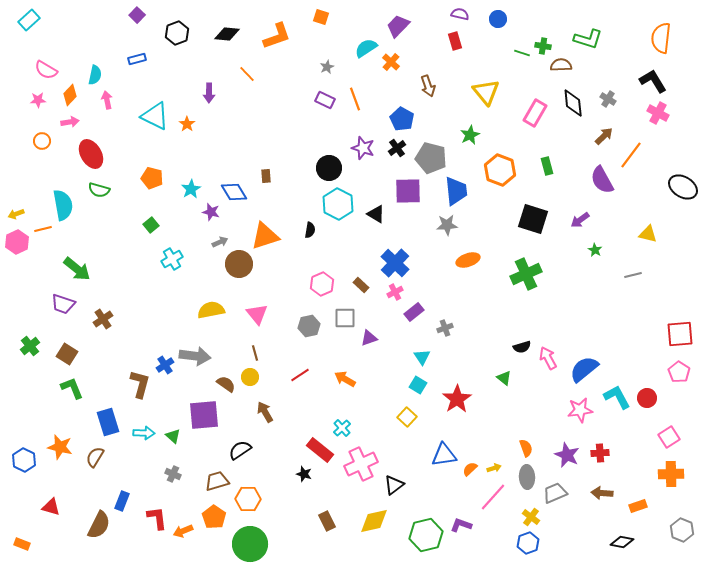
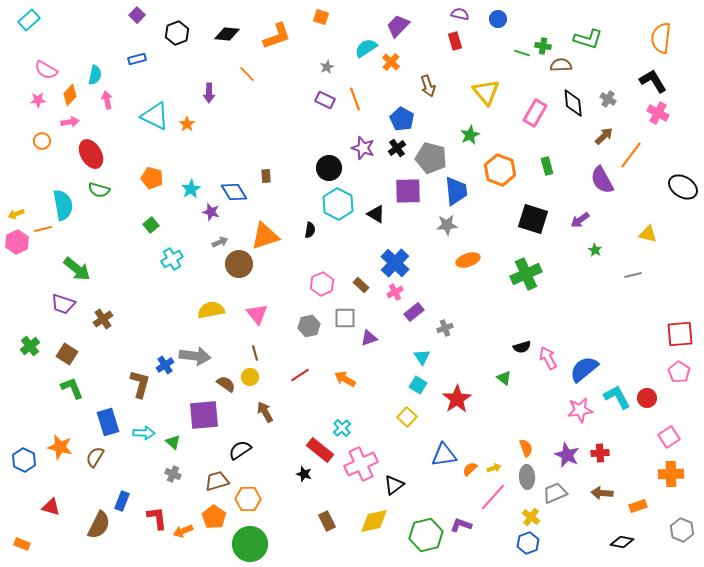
green triangle at (173, 436): moved 6 px down
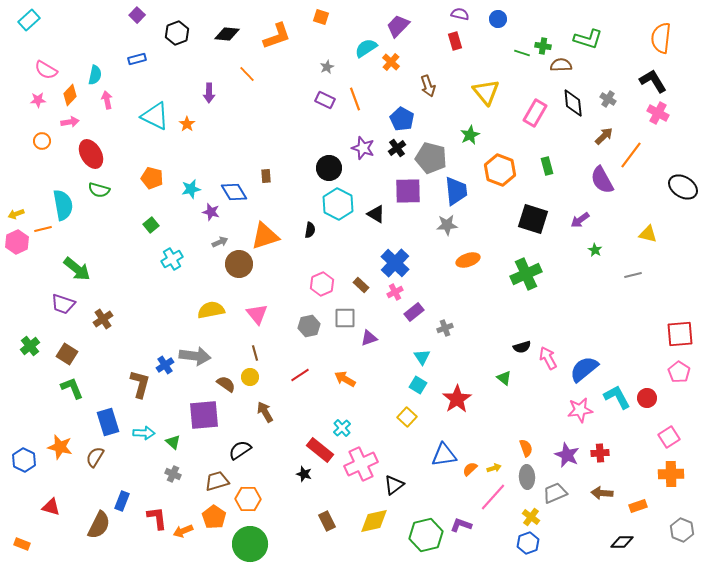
cyan star at (191, 189): rotated 18 degrees clockwise
black diamond at (622, 542): rotated 10 degrees counterclockwise
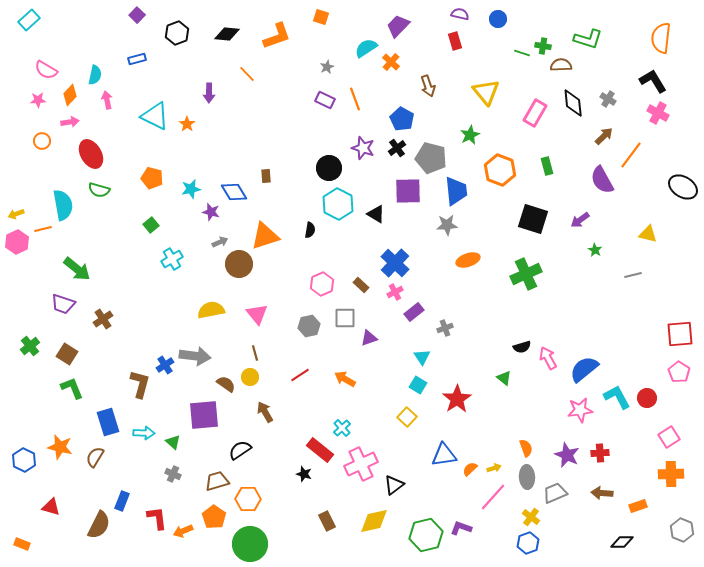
purple L-shape at (461, 525): moved 3 px down
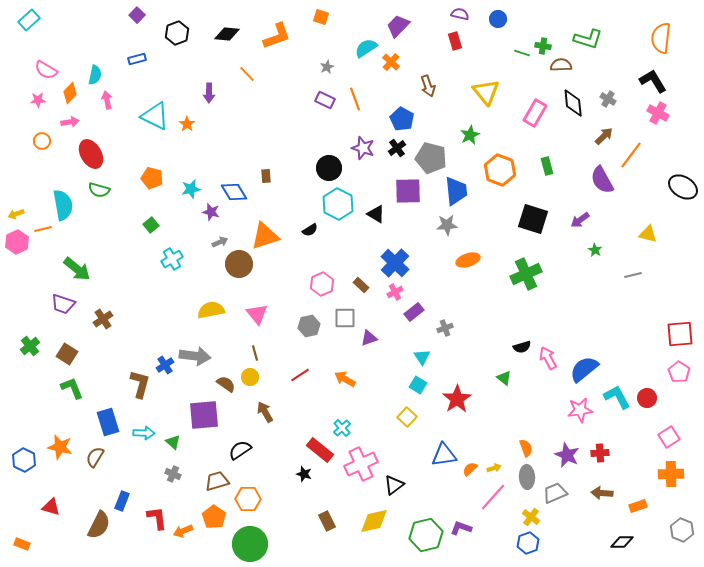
orange diamond at (70, 95): moved 2 px up
black semicircle at (310, 230): rotated 49 degrees clockwise
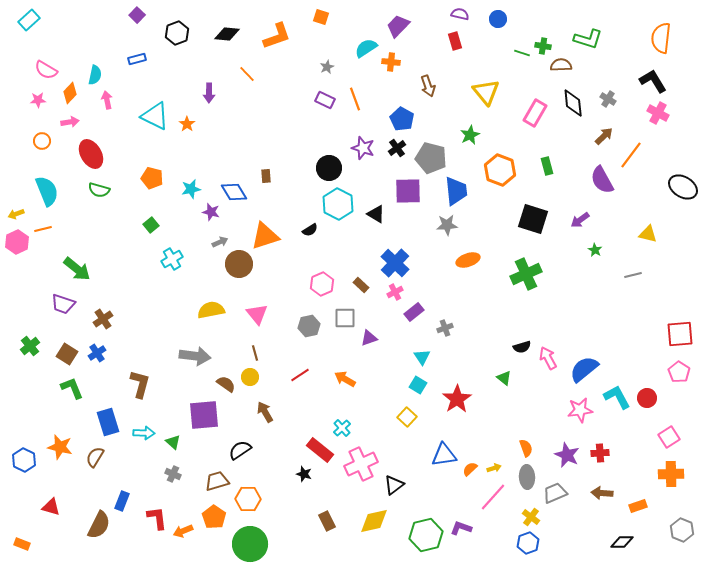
orange cross at (391, 62): rotated 36 degrees counterclockwise
cyan semicircle at (63, 205): moved 16 px left, 14 px up; rotated 12 degrees counterclockwise
blue cross at (165, 365): moved 68 px left, 12 px up
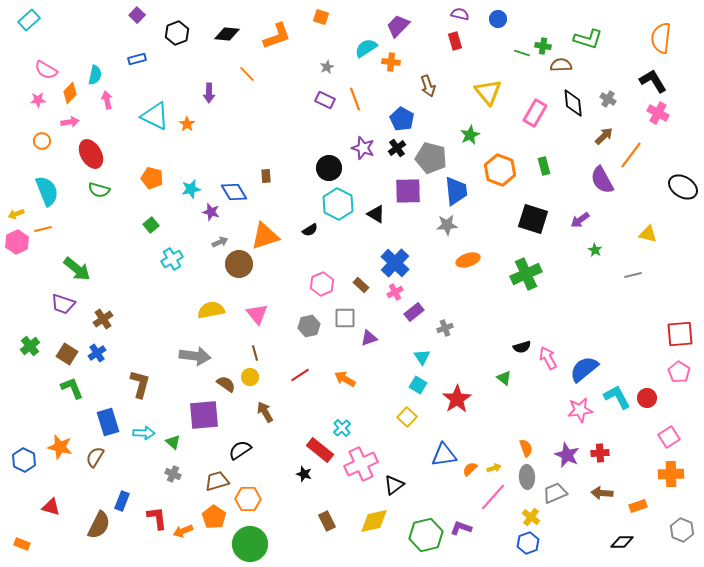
yellow triangle at (486, 92): moved 2 px right
green rectangle at (547, 166): moved 3 px left
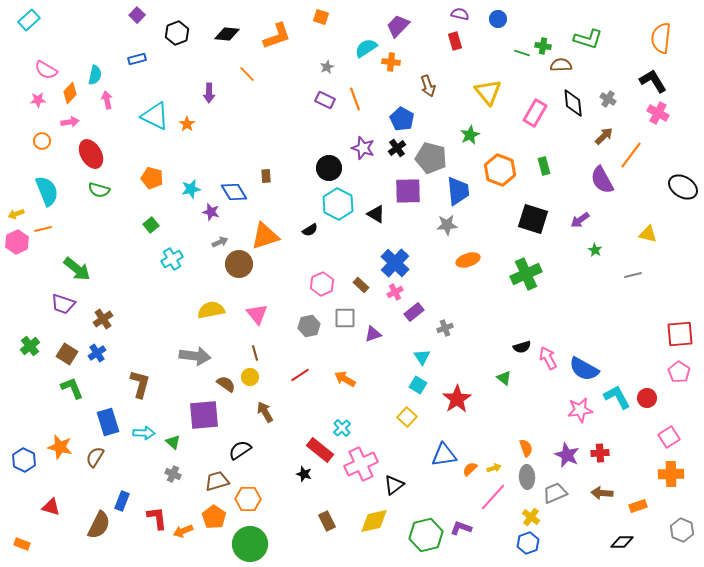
blue trapezoid at (456, 191): moved 2 px right
purple triangle at (369, 338): moved 4 px right, 4 px up
blue semicircle at (584, 369): rotated 112 degrees counterclockwise
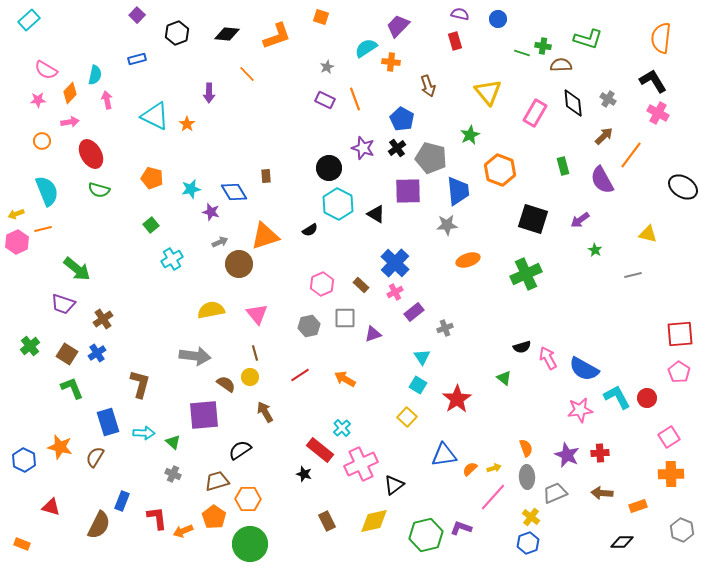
green rectangle at (544, 166): moved 19 px right
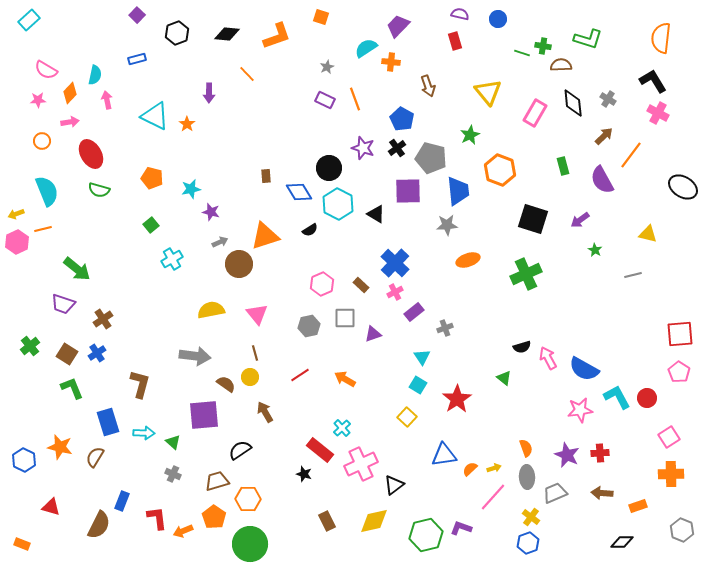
blue diamond at (234, 192): moved 65 px right
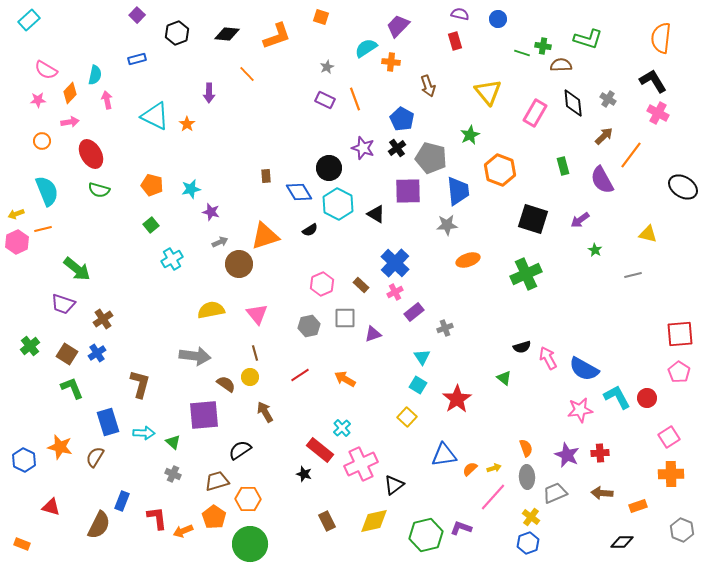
orange pentagon at (152, 178): moved 7 px down
